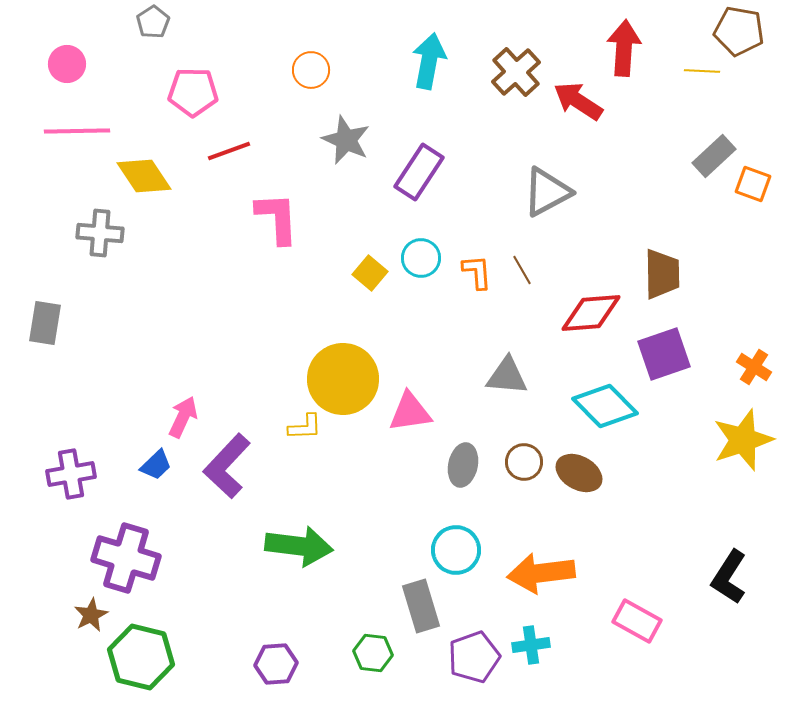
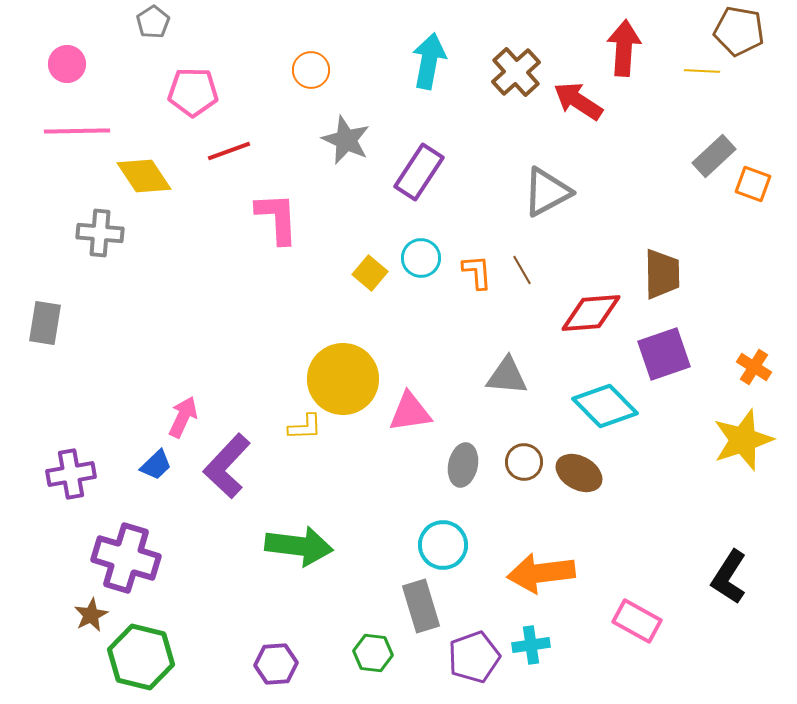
cyan circle at (456, 550): moved 13 px left, 5 px up
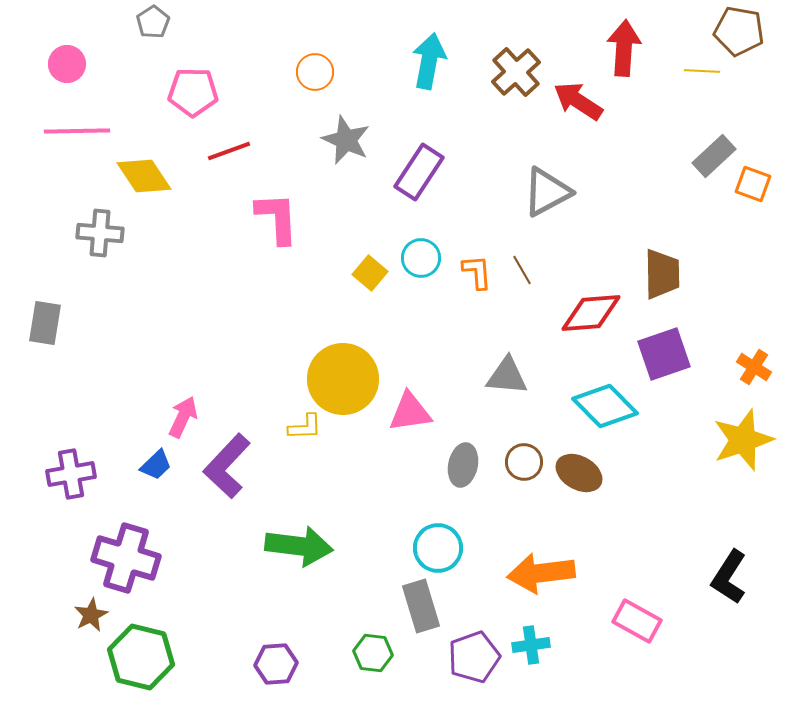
orange circle at (311, 70): moved 4 px right, 2 px down
cyan circle at (443, 545): moved 5 px left, 3 px down
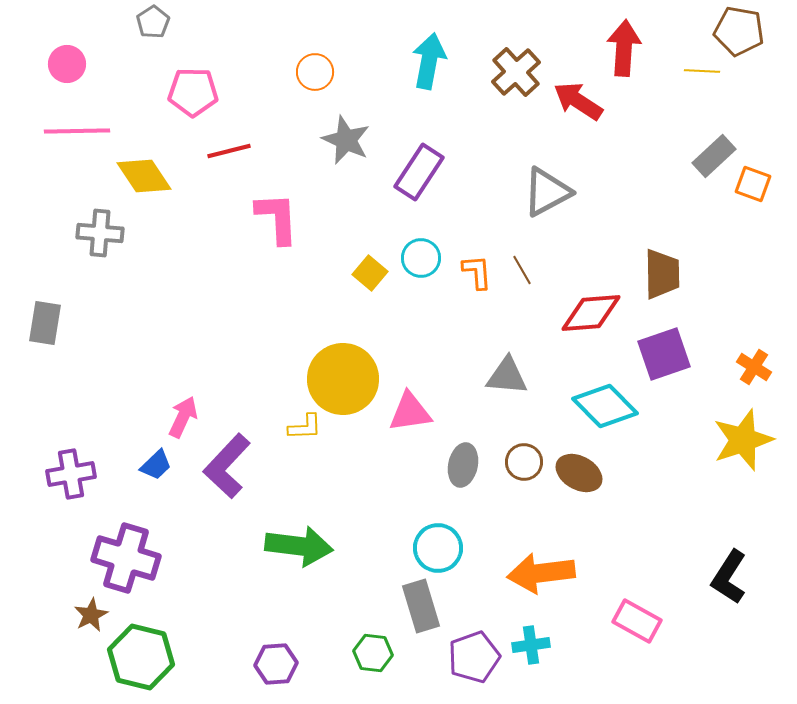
red line at (229, 151): rotated 6 degrees clockwise
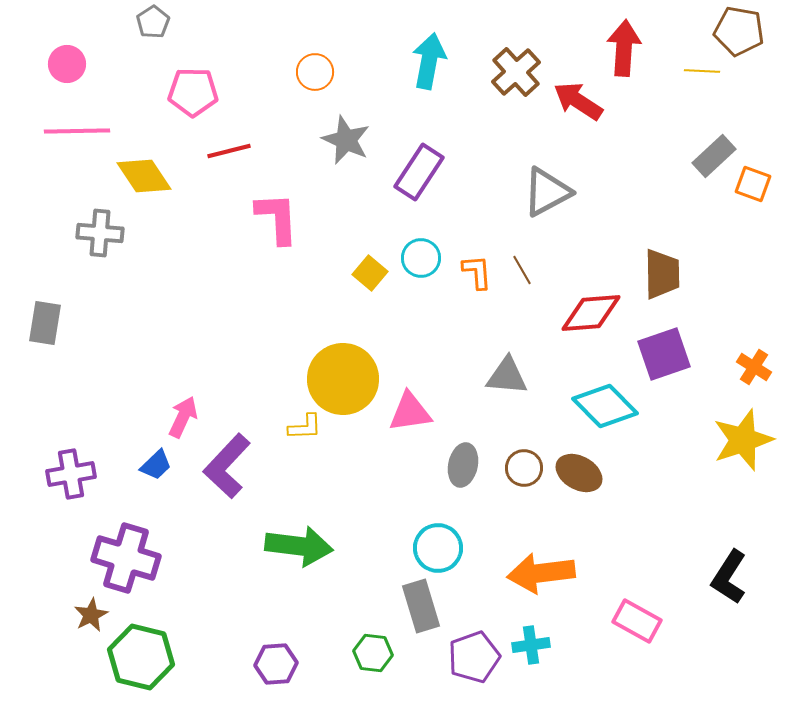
brown circle at (524, 462): moved 6 px down
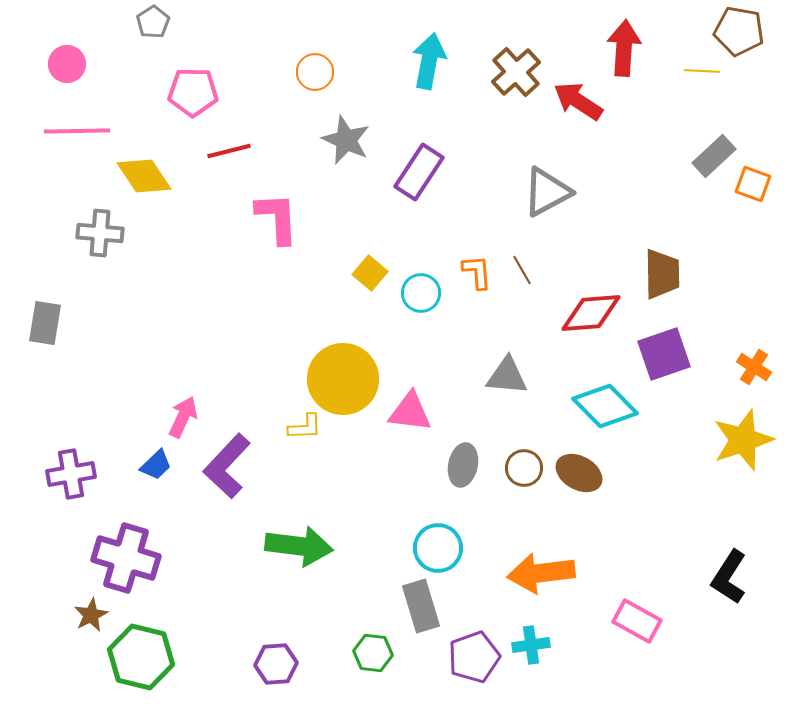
cyan circle at (421, 258): moved 35 px down
pink triangle at (410, 412): rotated 15 degrees clockwise
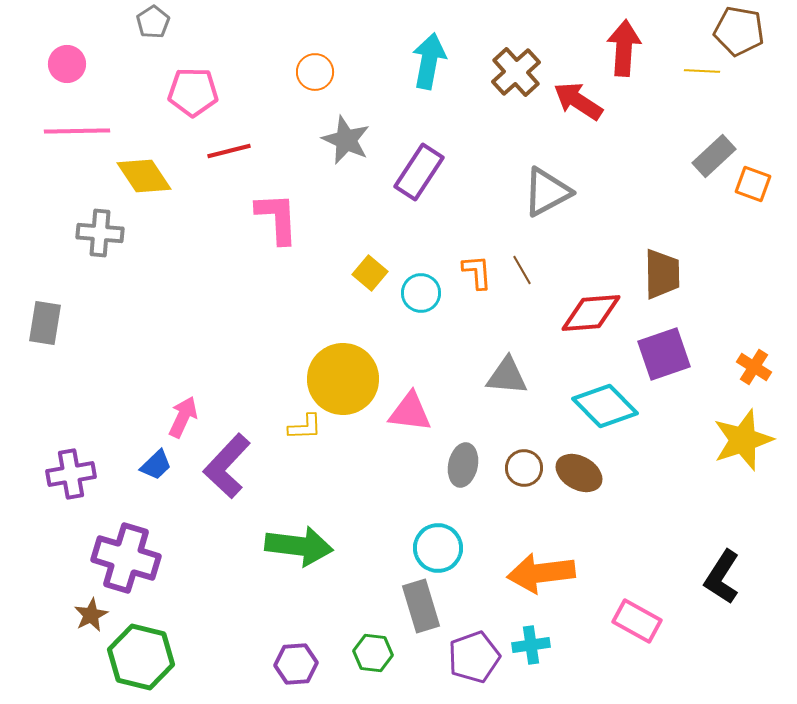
black L-shape at (729, 577): moved 7 px left
purple hexagon at (276, 664): moved 20 px right
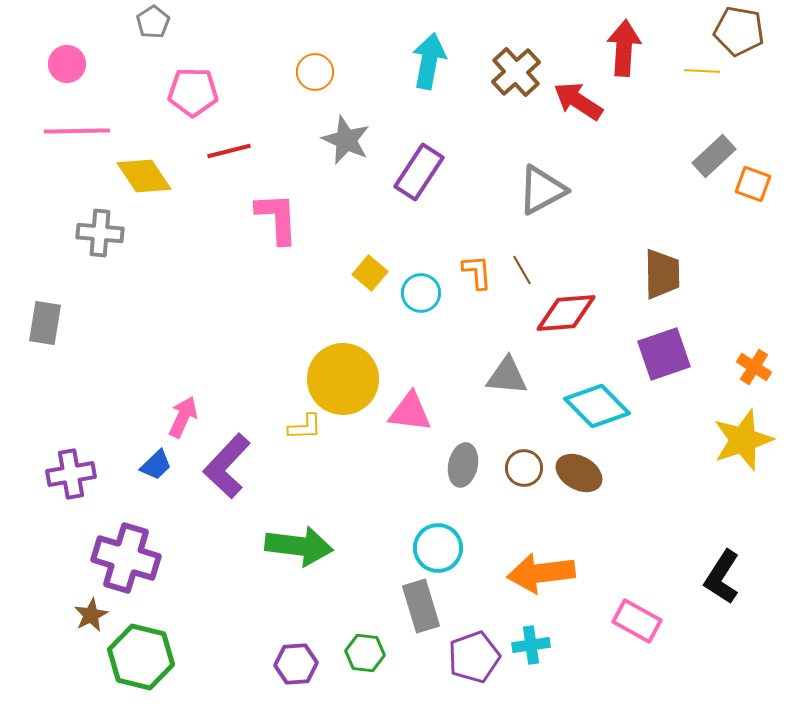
gray triangle at (547, 192): moved 5 px left, 2 px up
red diamond at (591, 313): moved 25 px left
cyan diamond at (605, 406): moved 8 px left
green hexagon at (373, 653): moved 8 px left
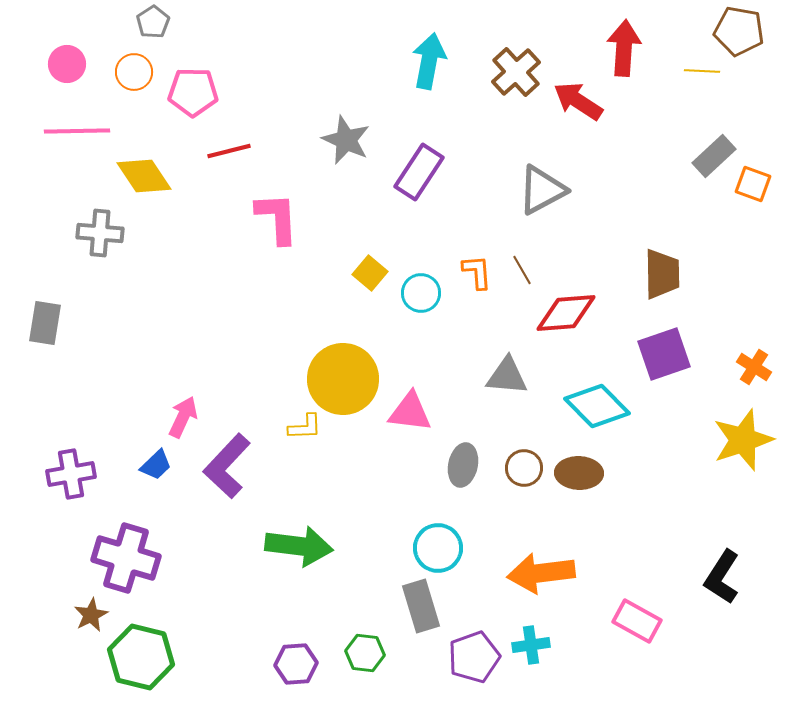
orange circle at (315, 72): moved 181 px left
brown ellipse at (579, 473): rotated 27 degrees counterclockwise
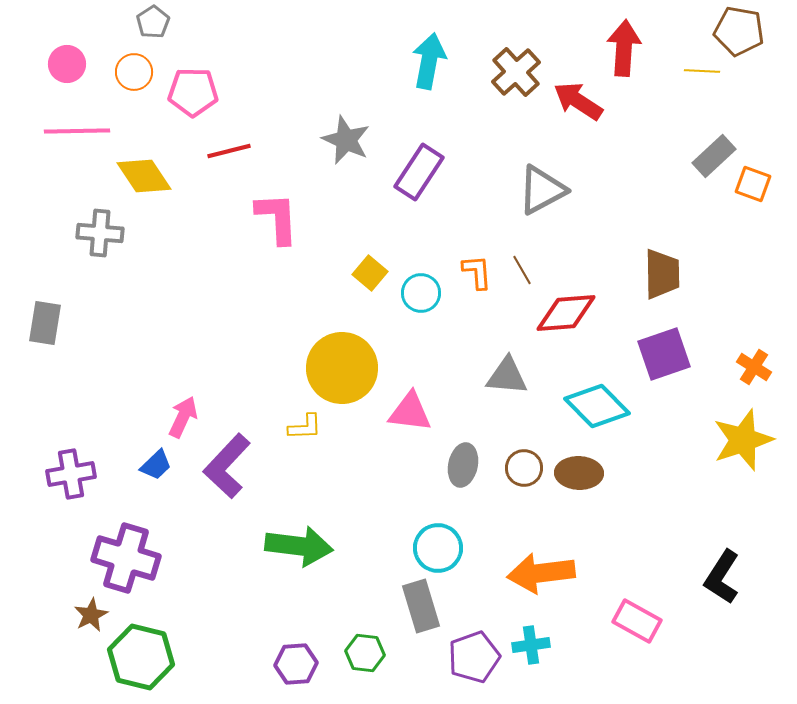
yellow circle at (343, 379): moved 1 px left, 11 px up
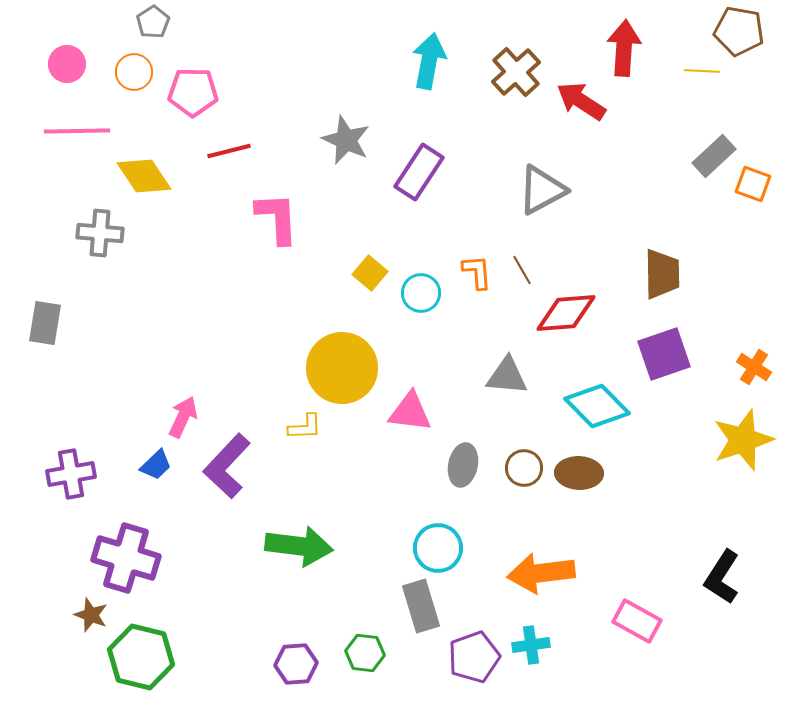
red arrow at (578, 101): moved 3 px right
brown star at (91, 615): rotated 24 degrees counterclockwise
